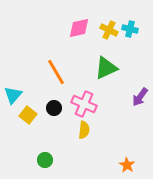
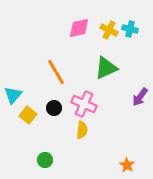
yellow semicircle: moved 2 px left
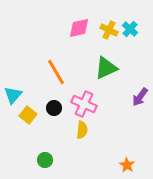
cyan cross: rotated 28 degrees clockwise
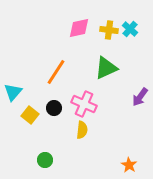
yellow cross: rotated 18 degrees counterclockwise
orange line: rotated 64 degrees clockwise
cyan triangle: moved 3 px up
yellow square: moved 2 px right
orange star: moved 2 px right
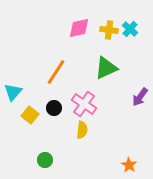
pink cross: rotated 10 degrees clockwise
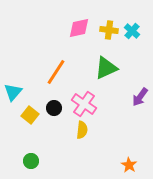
cyan cross: moved 2 px right, 2 px down
green circle: moved 14 px left, 1 px down
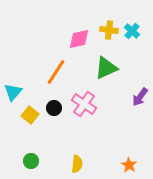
pink diamond: moved 11 px down
yellow semicircle: moved 5 px left, 34 px down
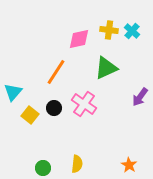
green circle: moved 12 px right, 7 px down
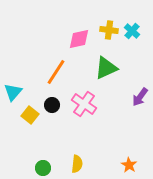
black circle: moved 2 px left, 3 px up
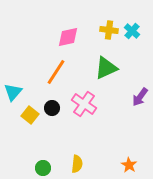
pink diamond: moved 11 px left, 2 px up
black circle: moved 3 px down
